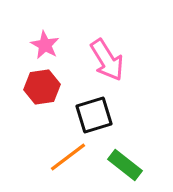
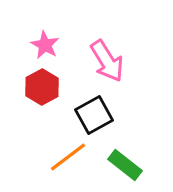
pink arrow: moved 1 px down
red hexagon: rotated 20 degrees counterclockwise
black square: rotated 12 degrees counterclockwise
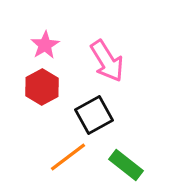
pink star: rotated 12 degrees clockwise
green rectangle: moved 1 px right
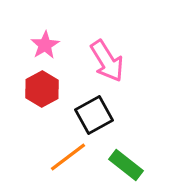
red hexagon: moved 2 px down
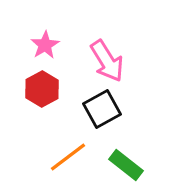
black square: moved 8 px right, 6 px up
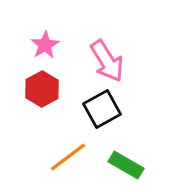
green rectangle: rotated 8 degrees counterclockwise
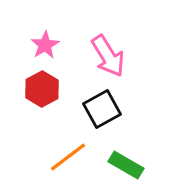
pink arrow: moved 1 px right, 5 px up
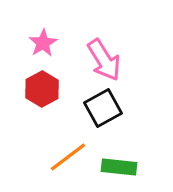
pink star: moved 2 px left, 2 px up
pink arrow: moved 4 px left, 4 px down
black square: moved 1 px right, 1 px up
green rectangle: moved 7 px left, 2 px down; rotated 24 degrees counterclockwise
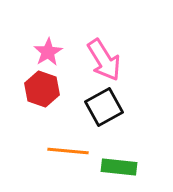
pink star: moved 5 px right, 9 px down
red hexagon: rotated 12 degrees counterclockwise
black square: moved 1 px right, 1 px up
orange line: moved 6 px up; rotated 42 degrees clockwise
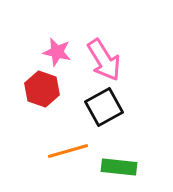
pink star: moved 9 px right; rotated 28 degrees counterclockwise
orange line: rotated 21 degrees counterclockwise
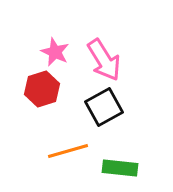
pink star: moved 2 px left; rotated 12 degrees clockwise
red hexagon: rotated 24 degrees clockwise
green rectangle: moved 1 px right, 1 px down
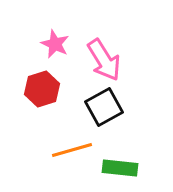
pink star: moved 8 px up
orange line: moved 4 px right, 1 px up
